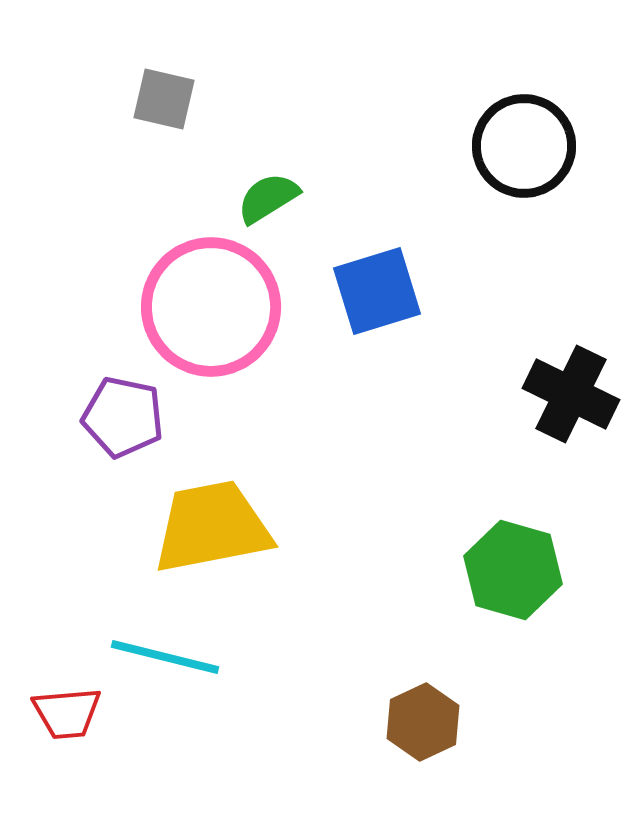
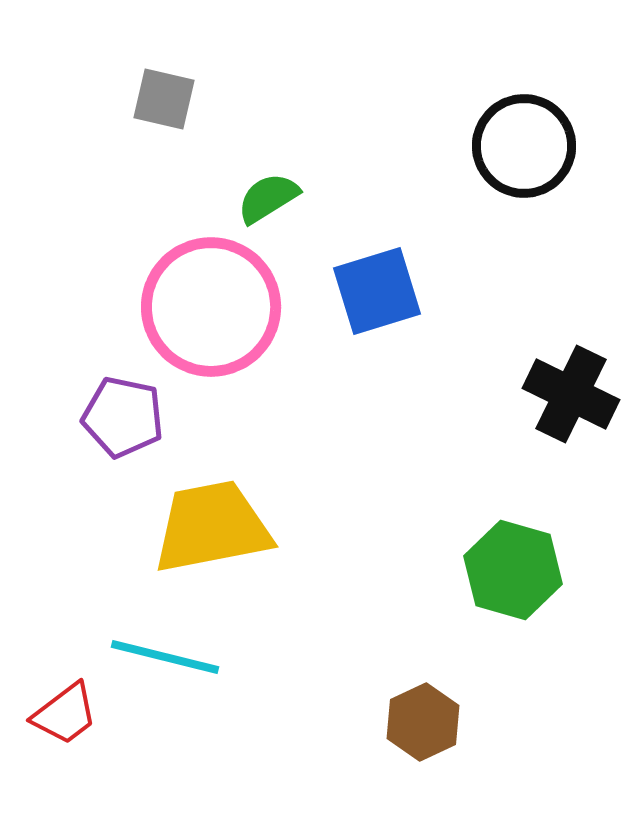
red trapezoid: moved 2 px left, 1 px down; rotated 32 degrees counterclockwise
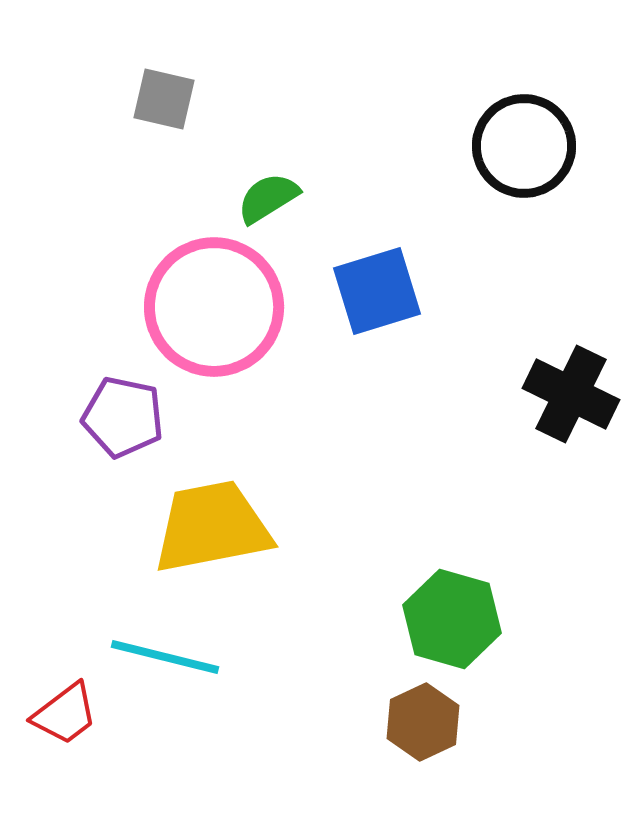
pink circle: moved 3 px right
green hexagon: moved 61 px left, 49 px down
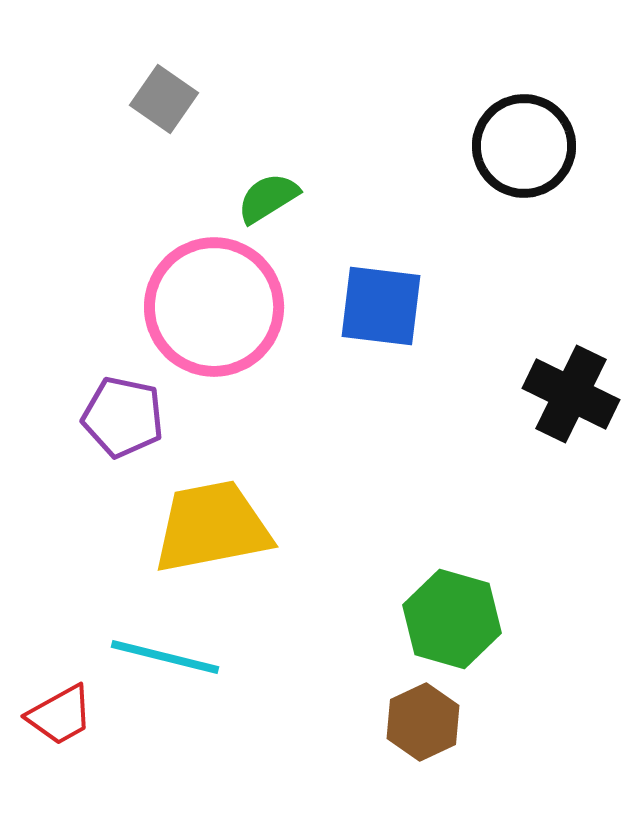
gray square: rotated 22 degrees clockwise
blue square: moved 4 px right, 15 px down; rotated 24 degrees clockwise
red trapezoid: moved 5 px left, 1 px down; rotated 8 degrees clockwise
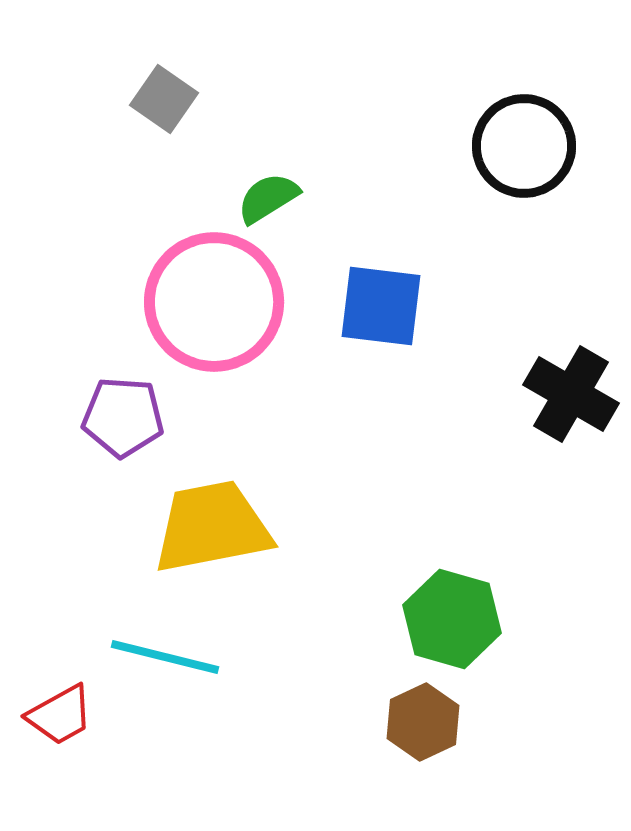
pink circle: moved 5 px up
black cross: rotated 4 degrees clockwise
purple pentagon: rotated 8 degrees counterclockwise
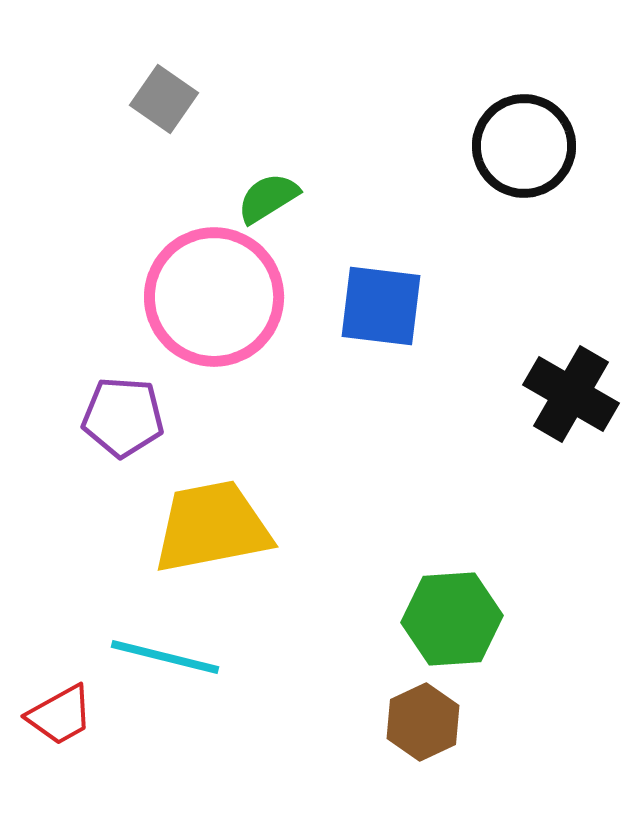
pink circle: moved 5 px up
green hexagon: rotated 20 degrees counterclockwise
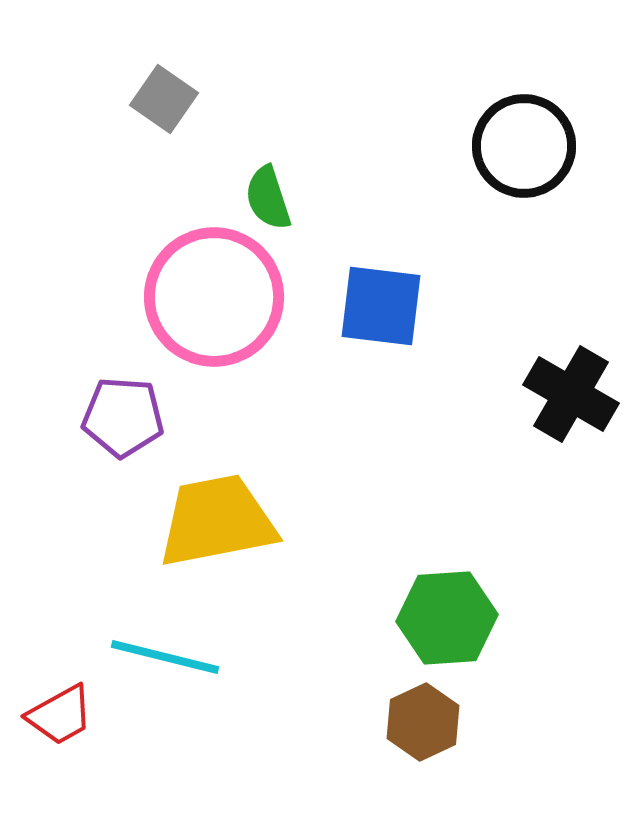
green semicircle: rotated 76 degrees counterclockwise
yellow trapezoid: moved 5 px right, 6 px up
green hexagon: moved 5 px left, 1 px up
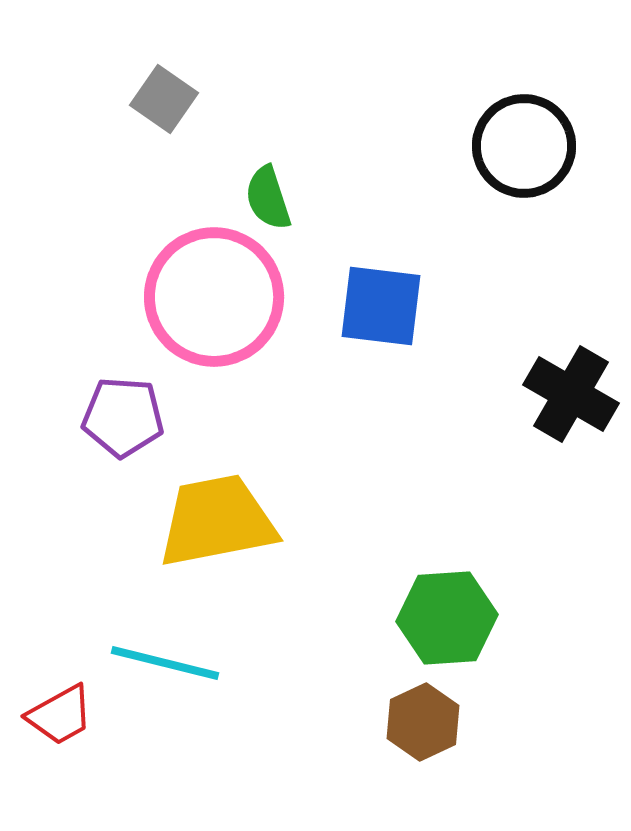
cyan line: moved 6 px down
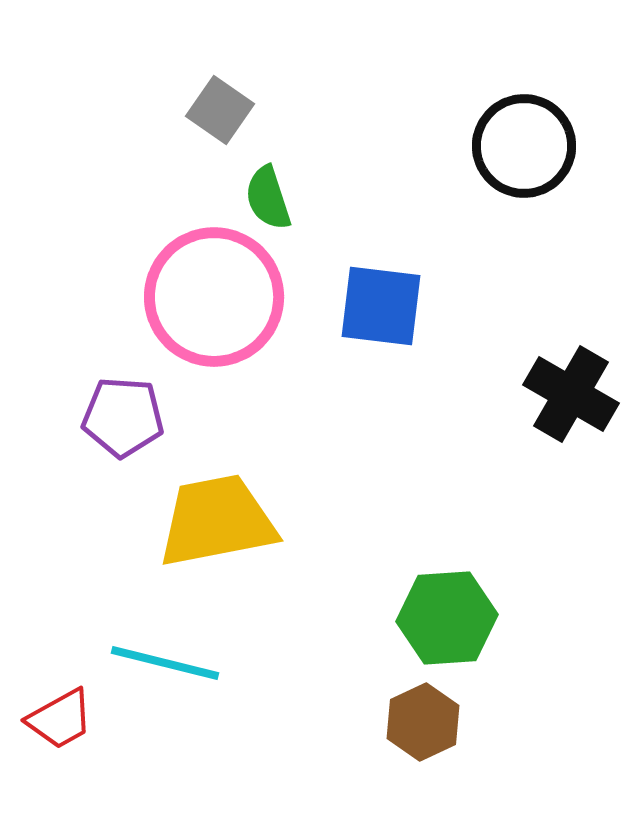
gray square: moved 56 px right, 11 px down
red trapezoid: moved 4 px down
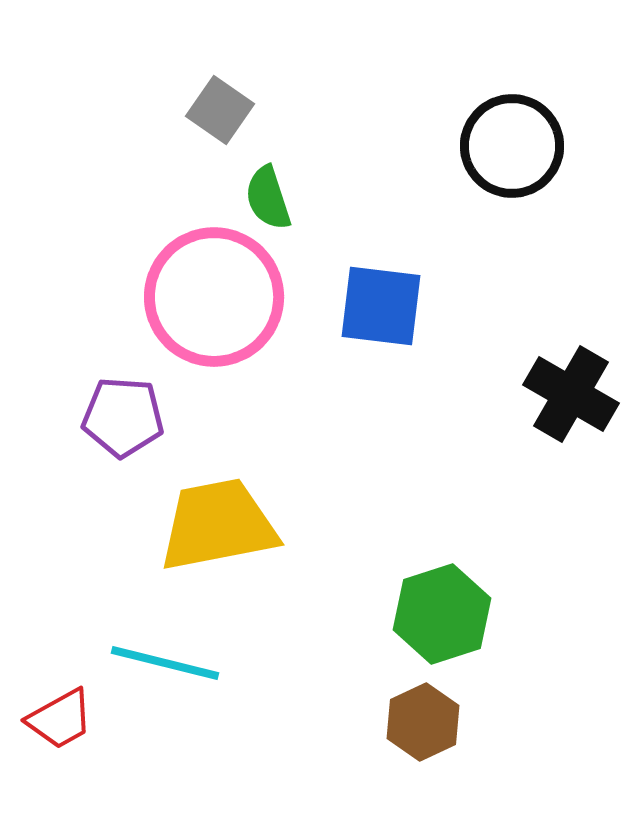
black circle: moved 12 px left
yellow trapezoid: moved 1 px right, 4 px down
green hexagon: moved 5 px left, 4 px up; rotated 14 degrees counterclockwise
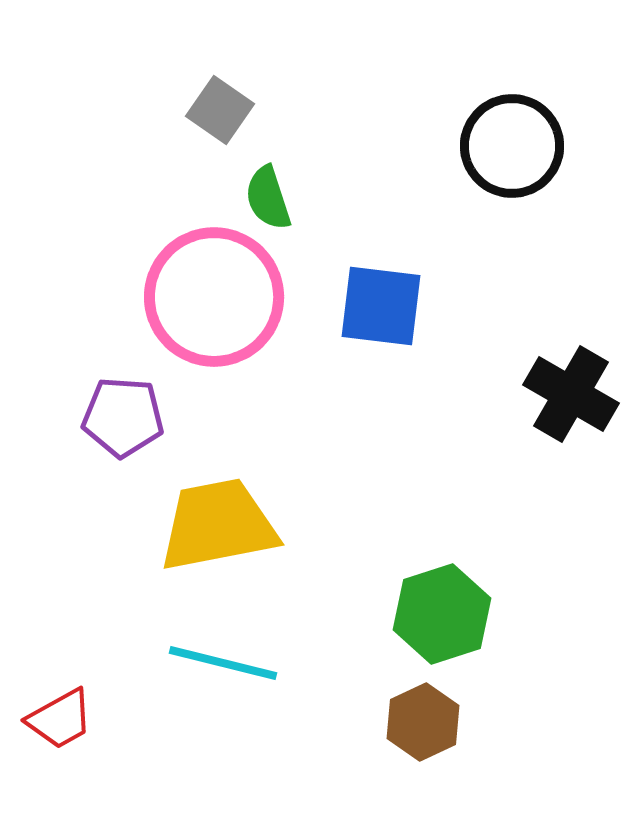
cyan line: moved 58 px right
